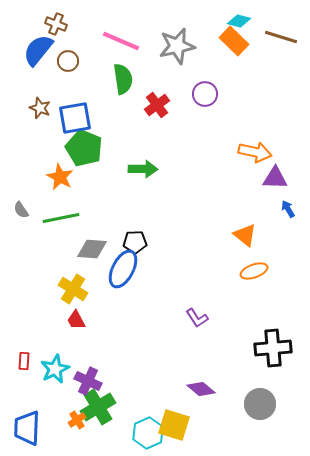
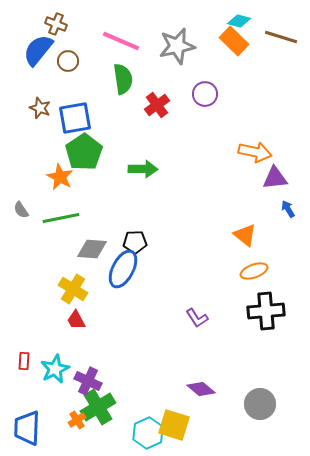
green pentagon: moved 4 px down; rotated 15 degrees clockwise
purple triangle: rotated 8 degrees counterclockwise
black cross: moved 7 px left, 37 px up
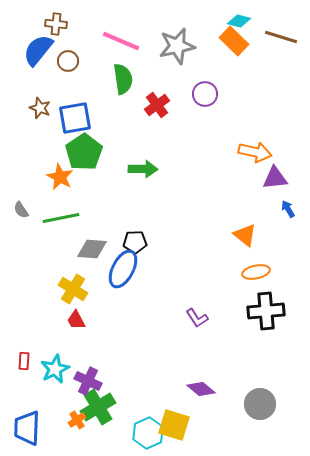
brown cross: rotated 15 degrees counterclockwise
orange ellipse: moved 2 px right, 1 px down; rotated 8 degrees clockwise
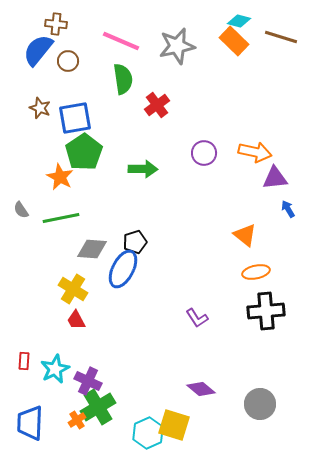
purple circle: moved 1 px left, 59 px down
black pentagon: rotated 15 degrees counterclockwise
blue trapezoid: moved 3 px right, 5 px up
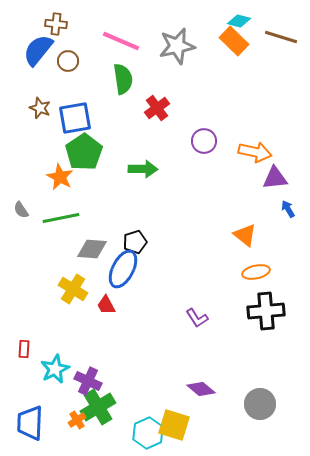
red cross: moved 3 px down
purple circle: moved 12 px up
red trapezoid: moved 30 px right, 15 px up
red rectangle: moved 12 px up
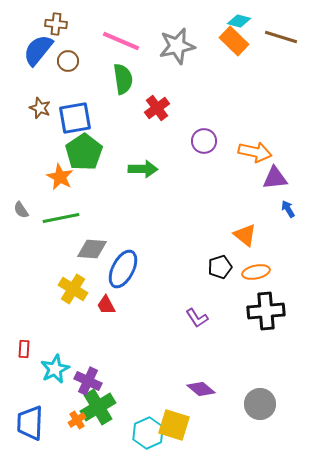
black pentagon: moved 85 px right, 25 px down
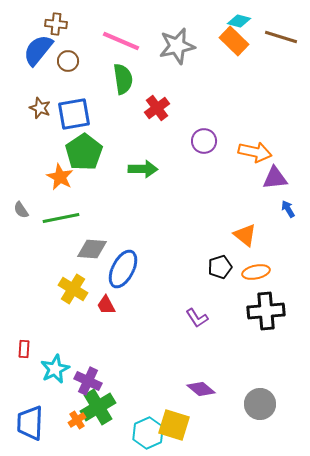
blue square: moved 1 px left, 4 px up
